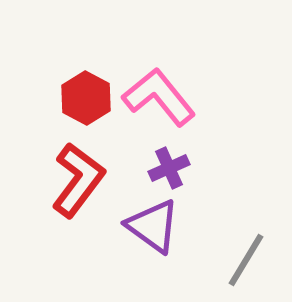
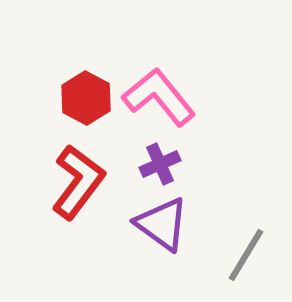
purple cross: moved 9 px left, 4 px up
red L-shape: moved 2 px down
purple triangle: moved 9 px right, 2 px up
gray line: moved 5 px up
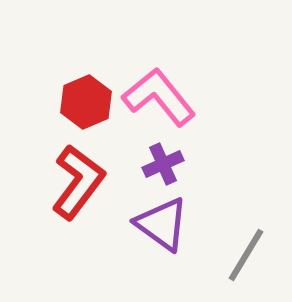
red hexagon: moved 4 px down; rotated 9 degrees clockwise
purple cross: moved 3 px right
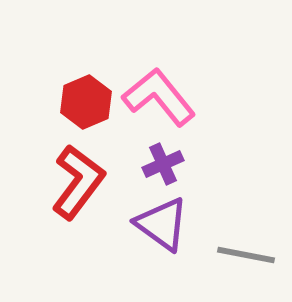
gray line: rotated 70 degrees clockwise
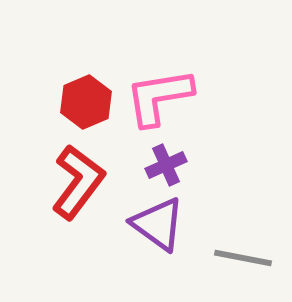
pink L-shape: rotated 60 degrees counterclockwise
purple cross: moved 3 px right, 1 px down
purple triangle: moved 4 px left
gray line: moved 3 px left, 3 px down
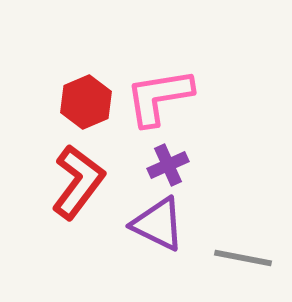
purple cross: moved 2 px right
purple triangle: rotated 10 degrees counterclockwise
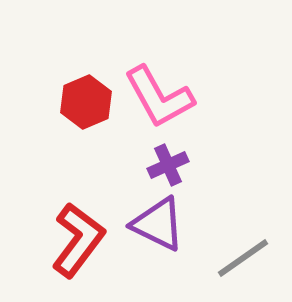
pink L-shape: rotated 110 degrees counterclockwise
red L-shape: moved 58 px down
gray line: rotated 46 degrees counterclockwise
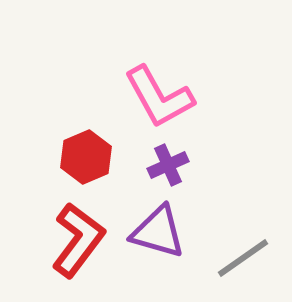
red hexagon: moved 55 px down
purple triangle: moved 8 px down; rotated 10 degrees counterclockwise
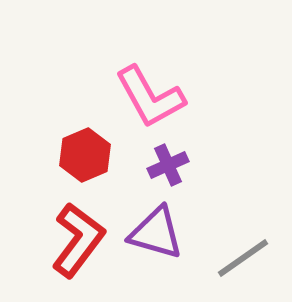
pink L-shape: moved 9 px left
red hexagon: moved 1 px left, 2 px up
purple triangle: moved 2 px left, 1 px down
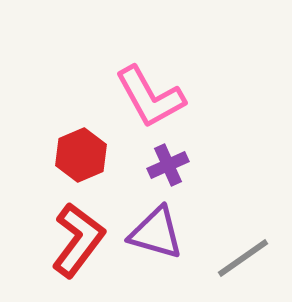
red hexagon: moved 4 px left
